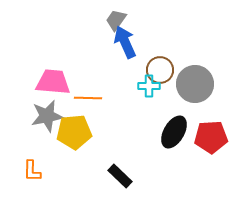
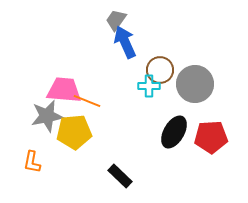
pink trapezoid: moved 11 px right, 8 px down
orange line: moved 1 px left, 3 px down; rotated 20 degrees clockwise
orange L-shape: moved 9 px up; rotated 10 degrees clockwise
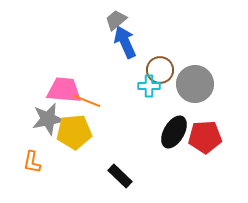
gray trapezoid: rotated 15 degrees clockwise
gray star: moved 1 px right, 3 px down
red pentagon: moved 6 px left
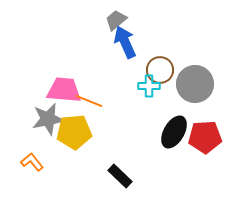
orange line: moved 2 px right
orange L-shape: rotated 130 degrees clockwise
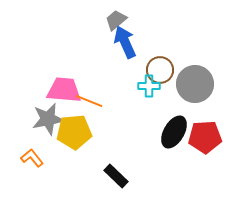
orange L-shape: moved 4 px up
black rectangle: moved 4 px left
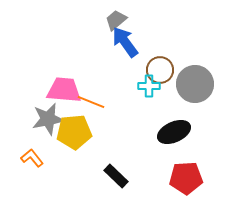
blue arrow: rotated 12 degrees counterclockwise
orange line: moved 2 px right, 1 px down
black ellipse: rotated 36 degrees clockwise
red pentagon: moved 19 px left, 41 px down
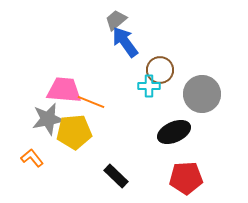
gray circle: moved 7 px right, 10 px down
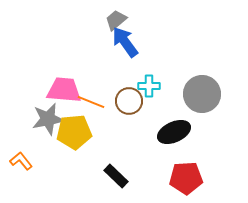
brown circle: moved 31 px left, 31 px down
orange L-shape: moved 11 px left, 3 px down
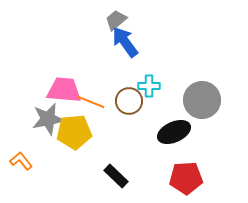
gray circle: moved 6 px down
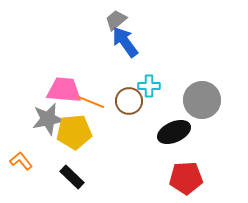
black rectangle: moved 44 px left, 1 px down
